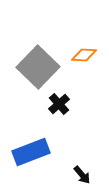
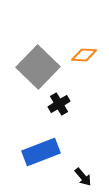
black cross: rotated 10 degrees clockwise
blue rectangle: moved 10 px right
black arrow: moved 1 px right, 2 px down
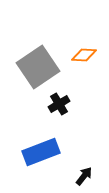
gray square: rotated 12 degrees clockwise
black arrow: moved 1 px right, 1 px up; rotated 102 degrees counterclockwise
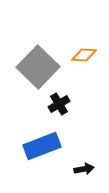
gray square: rotated 12 degrees counterclockwise
blue rectangle: moved 1 px right, 6 px up
black arrow: moved 7 px up; rotated 42 degrees clockwise
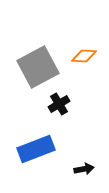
orange diamond: moved 1 px down
gray square: rotated 18 degrees clockwise
blue rectangle: moved 6 px left, 3 px down
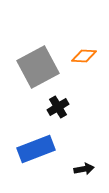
black cross: moved 1 px left, 3 px down
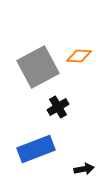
orange diamond: moved 5 px left
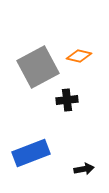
orange diamond: rotated 10 degrees clockwise
black cross: moved 9 px right, 7 px up; rotated 25 degrees clockwise
blue rectangle: moved 5 px left, 4 px down
